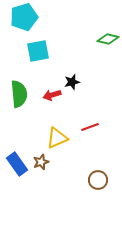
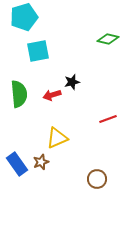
red line: moved 18 px right, 8 px up
brown circle: moved 1 px left, 1 px up
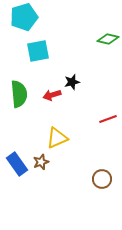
brown circle: moved 5 px right
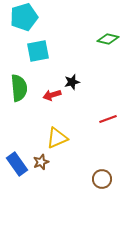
green semicircle: moved 6 px up
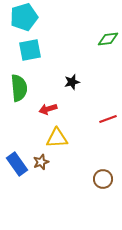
green diamond: rotated 20 degrees counterclockwise
cyan square: moved 8 px left, 1 px up
red arrow: moved 4 px left, 14 px down
yellow triangle: rotated 20 degrees clockwise
brown circle: moved 1 px right
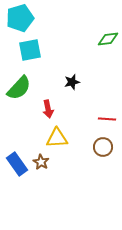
cyan pentagon: moved 4 px left, 1 px down
green semicircle: rotated 48 degrees clockwise
red arrow: rotated 84 degrees counterclockwise
red line: moved 1 px left; rotated 24 degrees clockwise
brown star: rotated 21 degrees counterclockwise
brown circle: moved 32 px up
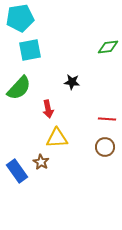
cyan pentagon: rotated 8 degrees clockwise
green diamond: moved 8 px down
black star: rotated 21 degrees clockwise
brown circle: moved 2 px right
blue rectangle: moved 7 px down
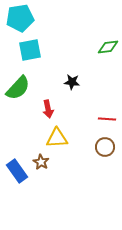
green semicircle: moved 1 px left
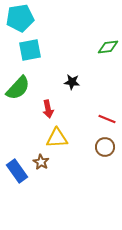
red line: rotated 18 degrees clockwise
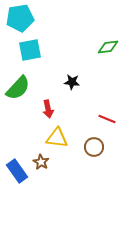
yellow triangle: rotated 10 degrees clockwise
brown circle: moved 11 px left
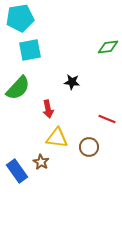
brown circle: moved 5 px left
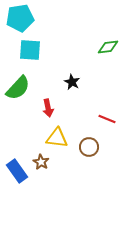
cyan square: rotated 15 degrees clockwise
black star: rotated 21 degrees clockwise
red arrow: moved 1 px up
